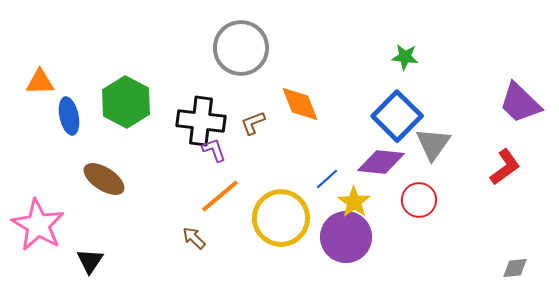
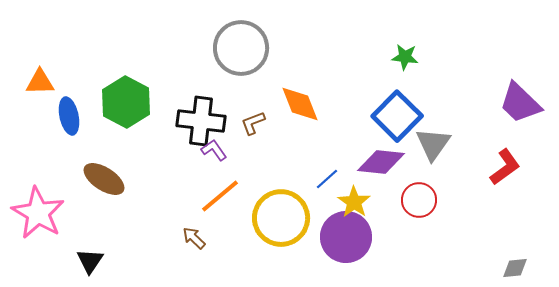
purple L-shape: rotated 16 degrees counterclockwise
pink star: moved 12 px up
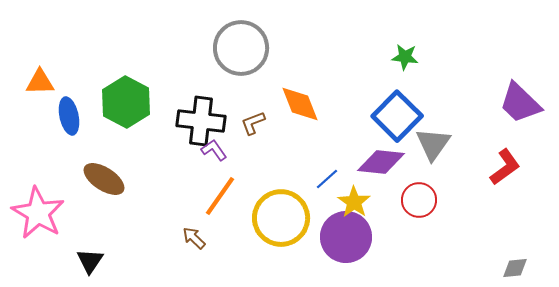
orange line: rotated 15 degrees counterclockwise
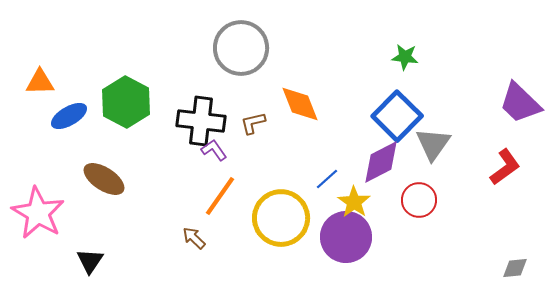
blue ellipse: rotated 72 degrees clockwise
brown L-shape: rotated 8 degrees clockwise
purple diamond: rotated 33 degrees counterclockwise
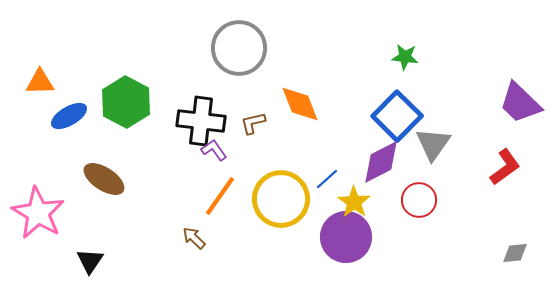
gray circle: moved 2 px left
yellow circle: moved 19 px up
gray diamond: moved 15 px up
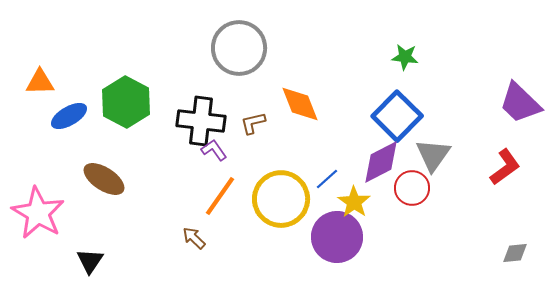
gray triangle: moved 11 px down
red circle: moved 7 px left, 12 px up
purple circle: moved 9 px left
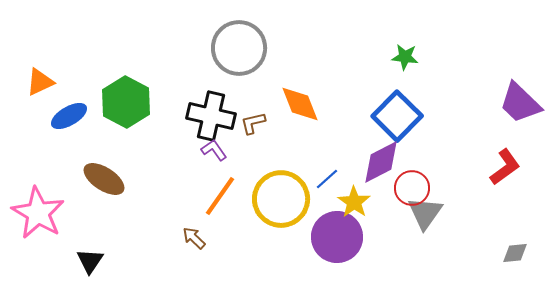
orange triangle: rotated 24 degrees counterclockwise
black cross: moved 10 px right, 5 px up; rotated 6 degrees clockwise
gray triangle: moved 8 px left, 58 px down
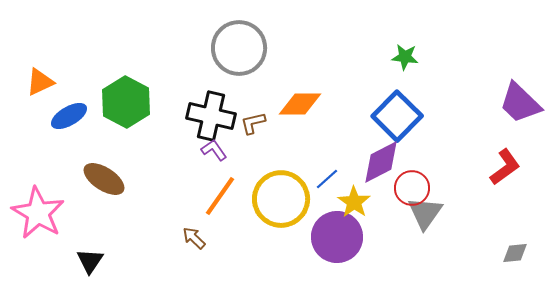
orange diamond: rotated 69 degrees counterclockwise
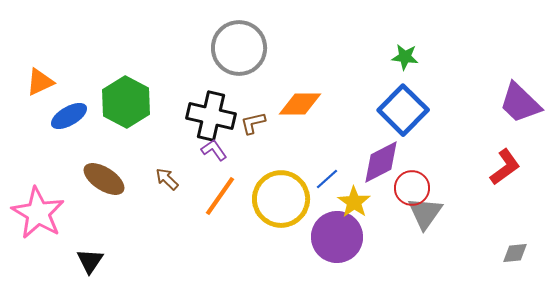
blue square: moved 6 px right, 6 px up
brown arrow: moved 27 px left, 59 px up
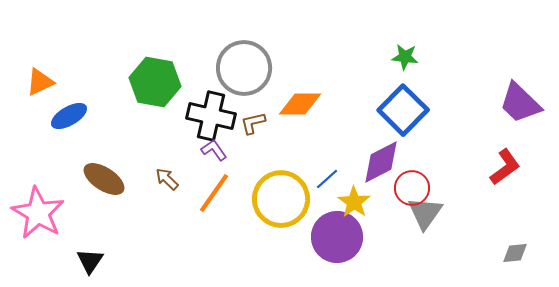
gray circle: moved 5 px right, 20 px down
green hexagon: moved 29 px right, 20 px up; rotated 18 degrees counterclockwise
orange line: moved 6 px left, 3 px up
